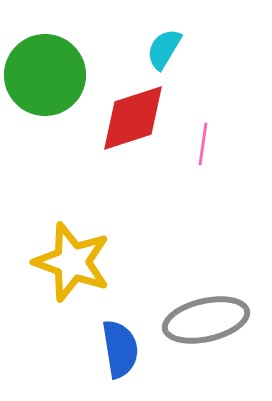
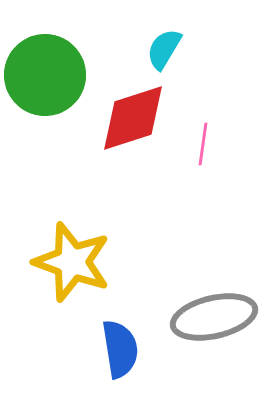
gray ellipse: moved 8 px right, 3 px up
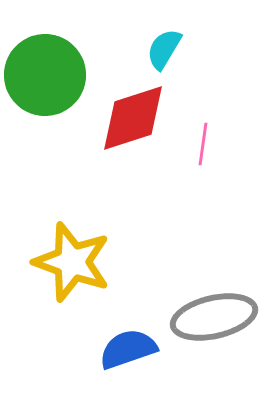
blue semicircle: moved 8 px right; rotated 100 degrees counterclockwise
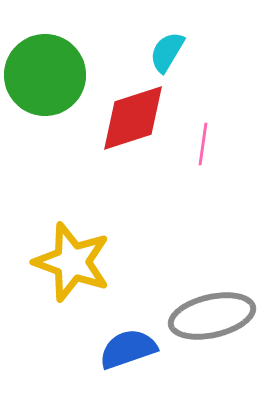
cyan semicircle: moved 3 px right, 3 px down
gray ellipse: moved 2 px left, 1 px up
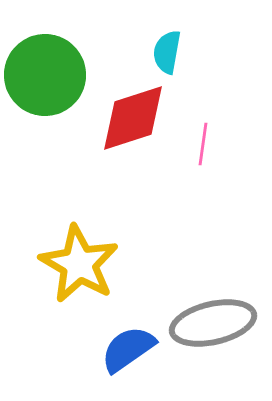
cyan semicircle: rotated 21 degrees counterclockwise
yellow star: moved 7 px right, 2 px down; rotated 10 degrees clockwise
gray ellipse: moved 1 px right, 7 px down
blue semicircle: rotated 16 degrees counterclockwise
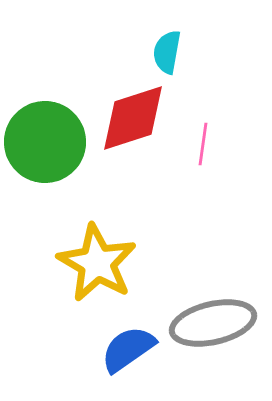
green circle: moved 67 px down
yellow star: moved 18 px right, 1 px up
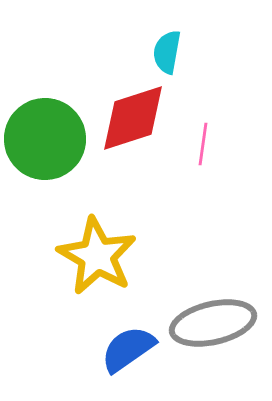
green circle: moved 3 px up
yellow star: moved 7 px up
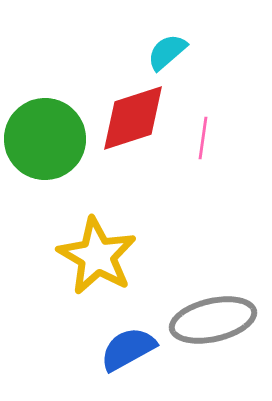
cyan semicircle: rotated 39 degrees clockwise
pink line: moved 6 px up
gray ellipse: moved 3 px up
blue semicircle: rotated 6 degrees clockwise
